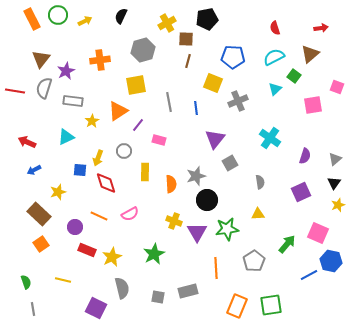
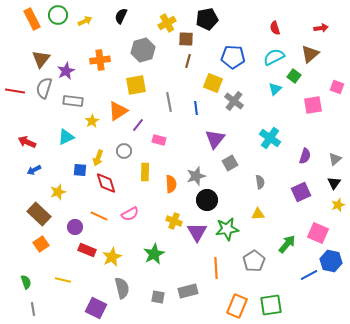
gray cross at (238, 101): moved 4 px left; rotated 30 degrees counterclockwise
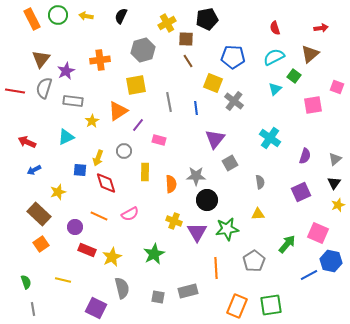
yellow arrow at (85, 21): moved 1 px right, 5 px up; rotated 144 degrees counterclockwise
brown line at (188, 61): rotated 48 degrees counterclockwise
gray star at (196, 176): rotated 18 degrees clockwise
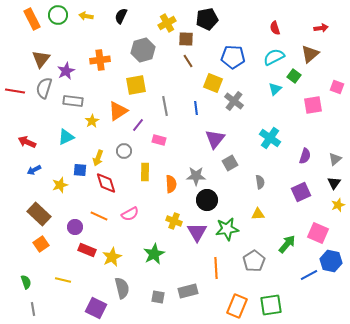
gray line at (169, 102): moved 4 px left, 4 px down
yellow star at (58, 192): moved 2 px right, 7 px up
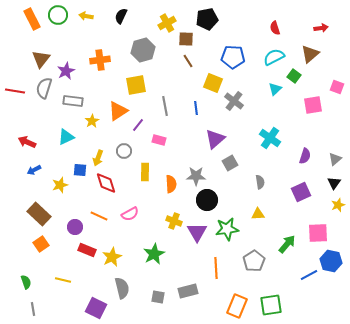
purple triangle at (215, 139): rotated 10 degrees clockwise
pink square at (318, 233): rotated 25 degrees counterclockwise
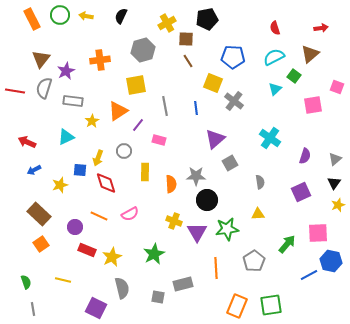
green circle at (58, 15): moved 2 px right
gray rectangle at (188, 291): moved 5 px left, 7 px up
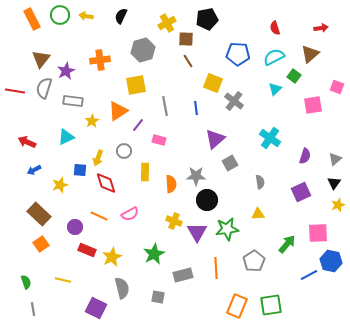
blue pentagon at (233, 57): moved 5 px right, 3 px up
gray rectangle at (183, 284): moved 9 px up
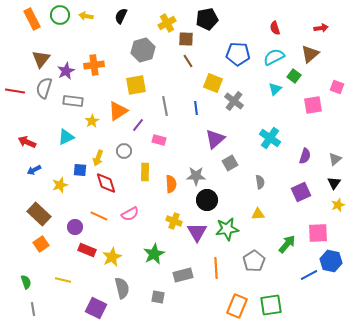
orange cross at (100, 60): moved 6 px left, 5 px down
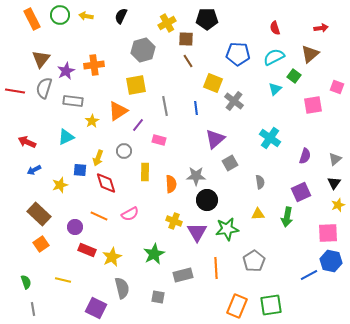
black pentagon at (207, 19): rotated 10 degrees clockwise
pink square at (318, 233): moved 10 px right
green arrow at (287, 244): moved 27 px up; rotated 150 degrees clockwise
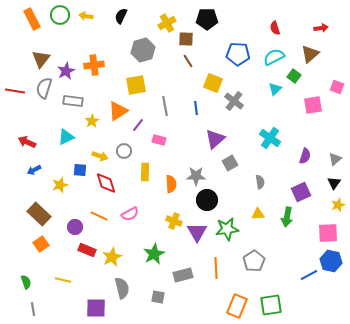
yellow arrow at (98, 158): moved 2 px right, 2 px up; rotated 91 degrees counterclockwise
purple square at (96, 308): rotated 25 degrees counterclockwise
